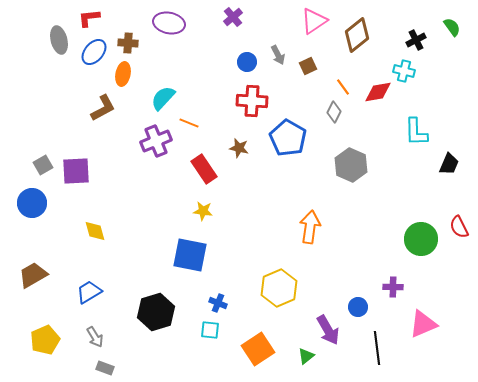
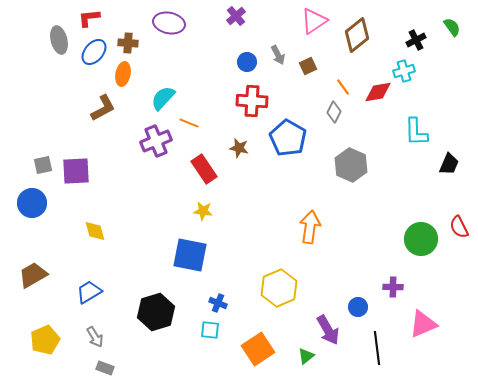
purple cross at (233, 17): moved 3 px right, 1 px up
cyan cross at (404, 71): rotated 30 degrees counterclockwise
gray square at (43, 165): rotated 18 degrees clockwise
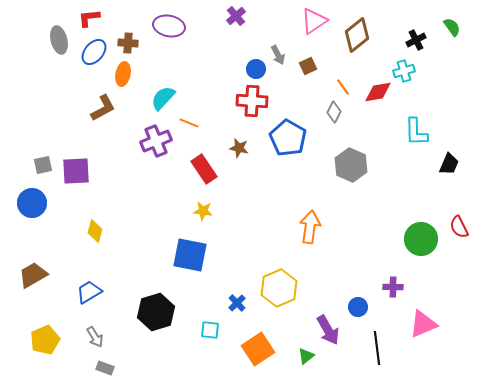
purple ellipse at (169, 23): moved 3 px down
blue circle at (247, 62): moved 9 px right, 7 px down
yellow diamond at (95, 231): rotated 30 degrees clockwise
blue cross at (218, 303): moved 19 px right; rotated 24 degrees clockwise
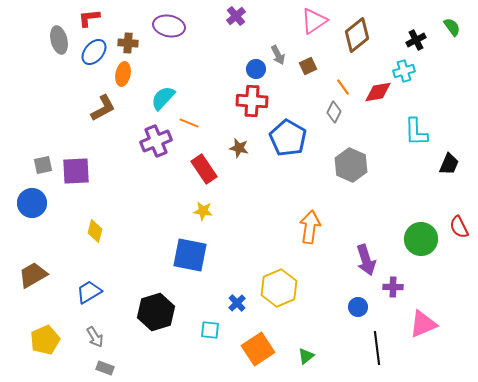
purple arrow at (328, 330): moved 38 px right, 70 px up; rotated 12 degrees clockwise
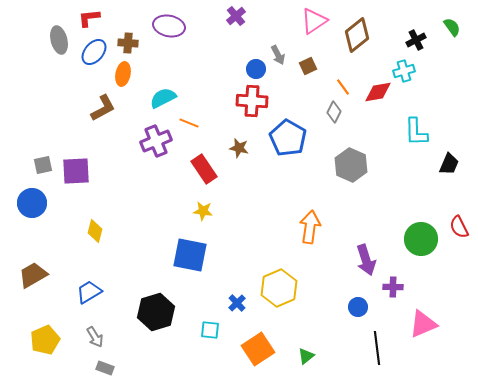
cyan semicircle at (163, 98): rotated 20 degrees clockwise
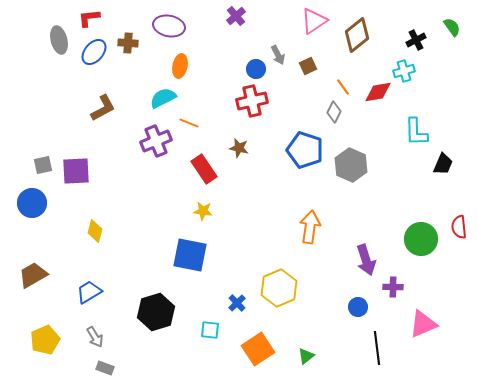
orange ellipse at (123, 74): moved 57 px right, 8 px up
red cross at (252, 101): rotated 16 degrees counterclockwise
blue pentagon at (288, 138): moved 17 px right, 12 px down; rotated 12 degrees counterclockwise
black trapezoid at (449, 164): moved 6 px left
red semicircle at (459, 227): rotated 20 degrees clockwise
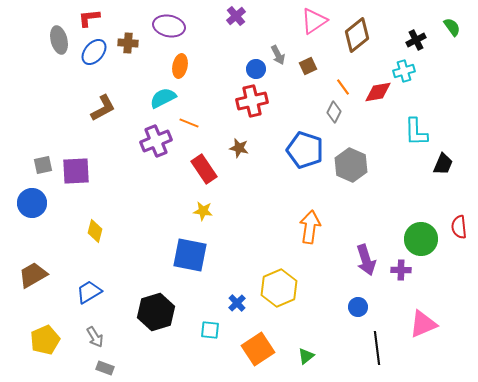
purple cross at (393, 287): moved 8 px right, 17 px up
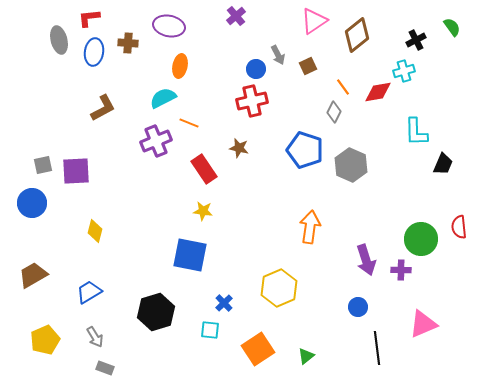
blue ellipse at (94, 52): rotated 32 degrees counterclockwise
blue cross at (237, 303): moved 13 px left
